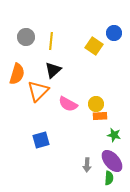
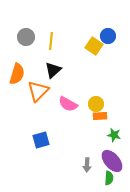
blue circle: moved 6 px left, 3 px down
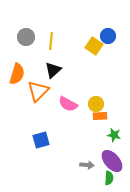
gray arrow: rotated 88 degrees counterclockwise
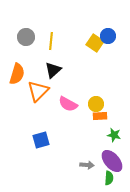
yellow square: moved 1 px right, 3 px up
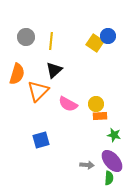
black triangle: moved 1 px right
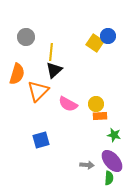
yellow line: moved 11 px down
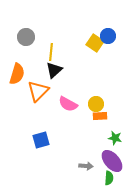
green star: moved 1 px right, 3 px down
gray arrow: moved 1 px left, 1 px down
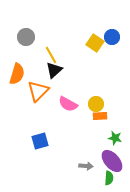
blue circle: moved 4 px right, 1 px down
yellow line: moved 3 px down; rotated 36 degrees counterclockwise
blue square: moved 1 px left, 1 px down
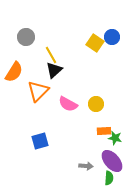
orange semicircle: moved 3 px left, 2 px up; rotated 15 degrees clockwise
orange rectangle: moved 4 px right, 15 px down
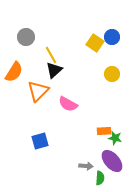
yellow circle: moved 16 px right, 30 px up
green semicircle: moved 9 px left
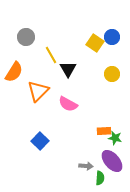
black triangle: moved 14 px right, 1 px up; rotated 18 degrees counterclockwise
blue square: rotated 30 degrees counterclockwise
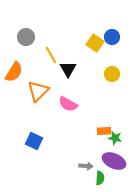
blue square: moved 6 px left; rotated 18 degrees counterclockwise
purple ellipse: moved 2 px right; rotated 25 degrees counterclockwise
